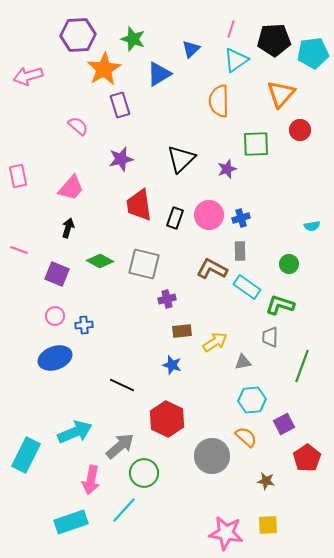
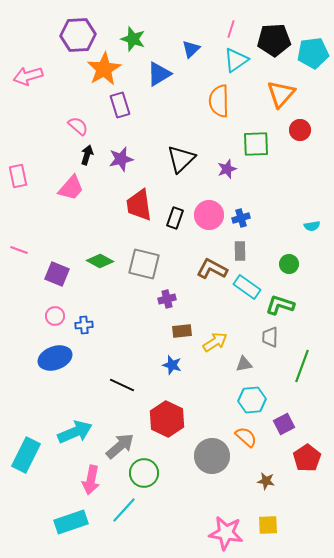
black arrow at (68, 228): moved 19 px right, 73 px up
gray triangle at (243, 362): moved 1 px right, 2 px down
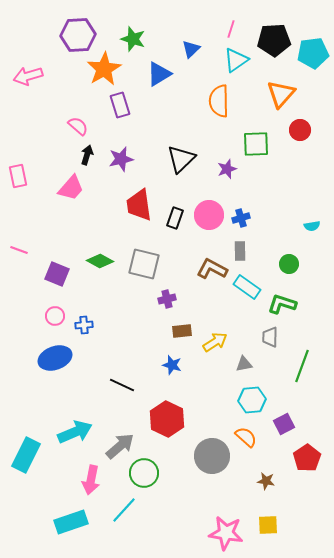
green L-shape at (280, 305): moved 2 px right, 1 px up
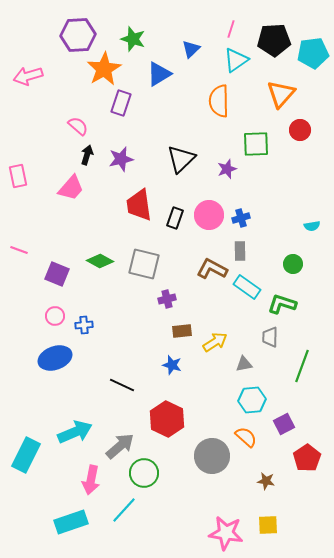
purple rectangle at (120, 105): moved 1 px right, 2 px up; rotated 35 degrees clockwise
green circle at (289, 264): moved 4 px right
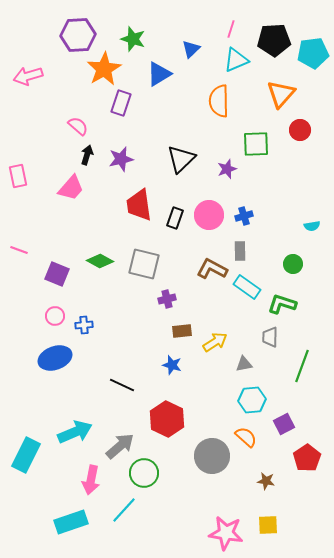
cyan triangle at (236, 60): rotated 12 degrees clockwise
blue cross at (241, 218): moved 3 px right, 2 px up
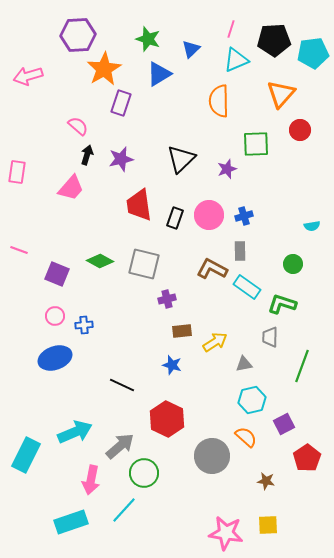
green star at (133, 39): moved 15 px right
pink rectangle at (18, 176): moved 1 px left, 4 px up; rotated 20 degrees clockwise
cyan hexagon at (252, 400): rotated 8 degrees counterclockwise
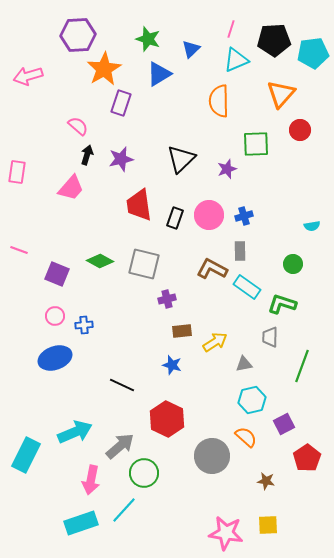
cyan rectangle at (71, 522): moved 10 px right, 1 px down
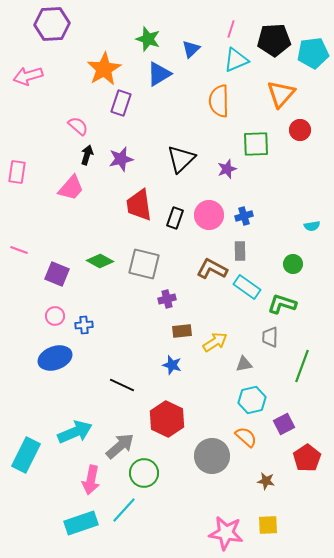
purple hexagon at (78, 35): moved 26 px left, 11 px up
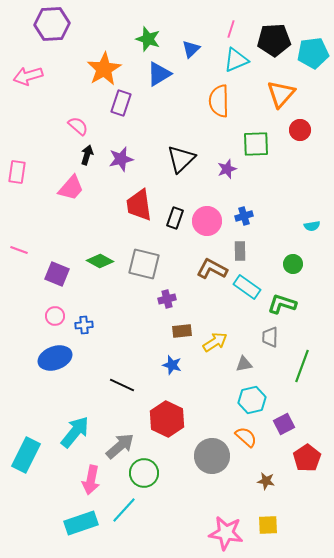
pink circle at (209, 215): moved 2 px left, 6 px down
cyan arrow at (75, 432): rotated 28 degrees counterclockwise
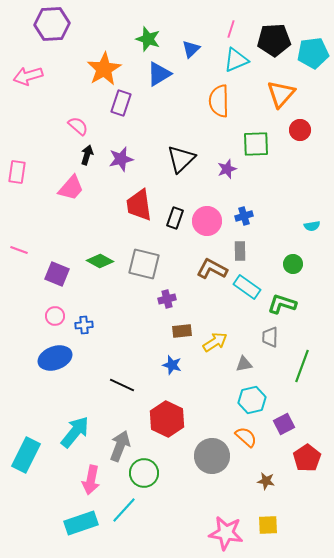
gray arrow at (120, 446): rotated 28 degrees counterclockwise
